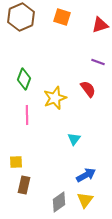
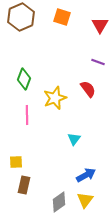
red triangle: rotated 42 degrees counterclockwise
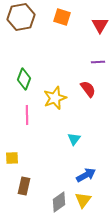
brown hexagon: rotated 12 degrees clockwise
purple line: rotated 24 degrees counterclockwise
yellow square: moved 4 px left, 4 px up
brown rectangle: moved 1 px down
yellow triangle: moved 2 px left
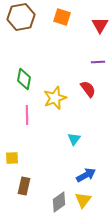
green diamond: rotated 10 degrees counterclockwise
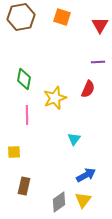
red semicircle: rotated 60 degrees clockwise
yellow square: moved 2 px right, 6 px up
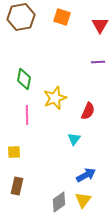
red semicircle: moved 22 px down
brown rectangle: moved 7 px left
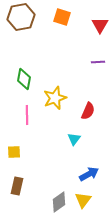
blue arrow: moved 3 px right, 1 px up
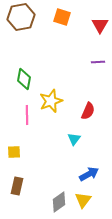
yellow star: moved 4 px left, 3 px down
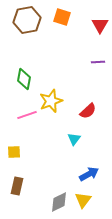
brown hexagon: moved 6 px right, 3 px down
red semicircle: rotated 24 degrees clockwise
pink line: rotated 72 degrees clockwise
gray diamond: rotated 10 degrees clockwise
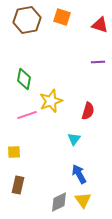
red triangle: rotated 42 degrees counterclockwise
red semicircle: rotated 30 degrees counterclockwise
blue arrow: moved 10 px left; rotated 90 degrees counterclockwise
brown rectangle: moved 1 px right, 1 px up
yellow triangle: rotated 12 degrees counterclockwise
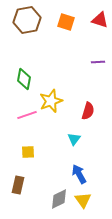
orange square: moved 4 px right, 5 px down
red triangle: moved 5 px up
yellow square: moved 14 px right
gray diamond: moved 3 px up
